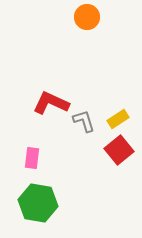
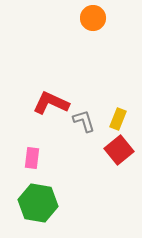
orange circle: moved 6 px right, 1 px down
yellow rectangle: rotated 35 degrees counterclockwise
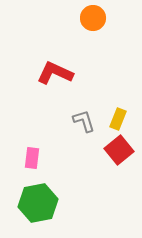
red L-shape: moved 4 px right, 30 px up
green hexagon: rotated 21 degrees counterclockwise
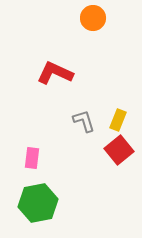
yellow rectangle: moved 1 px down
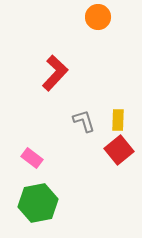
orange circle: moved 5 px right, 1 px up
red L-shape: rotated 108 degrees clockwise
yellow rectangle: rotated 20 degrees counterclockwise
pink rectangle: rotated 60 degrees counterclockwise
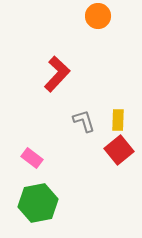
orange circle: moved 1 px up
red L-shape: moved 2 px right, 1 px down
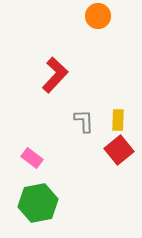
red L-shape: moved 2 px left, 1 px down
gray L-shape: rotated 15 degrees clockwise
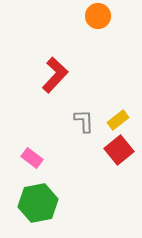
yellow rectangle: rotated 50 degrees clockwise
